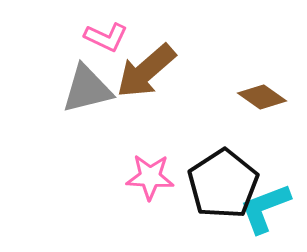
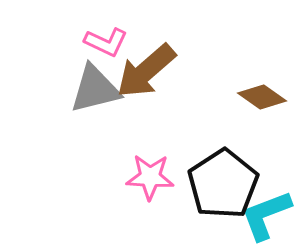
pink L-shape: moved 5 px down
gray triangle: moved 8 px right
cyan L-shape: moved 1 px right, 7 px down
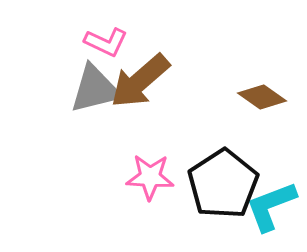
brown arrow: moved 6 px left, 10 px down
cyan L-shape: moved 5 px right, 9 px up
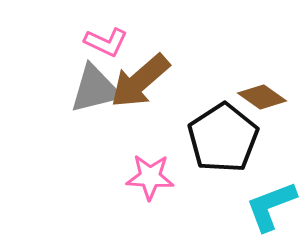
black pentagon: moved 46 px up
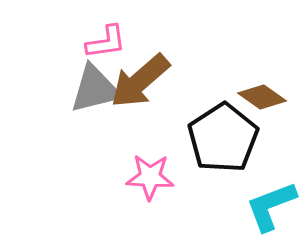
pink L-shape: rotated 33 degrees counterclockwise
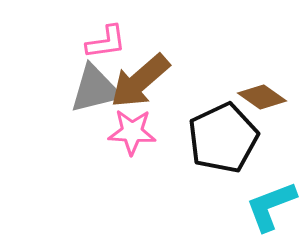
black pentagon: rotated 8 degrees clockwise
pink star: moved 18 px left, 45 px up
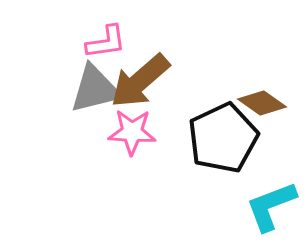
brown diamond: moved 6 px down
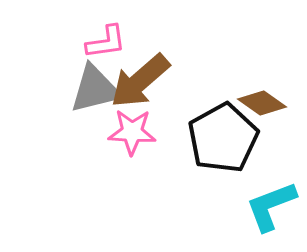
black pentagon: rotated 4 degrees counterclockwise
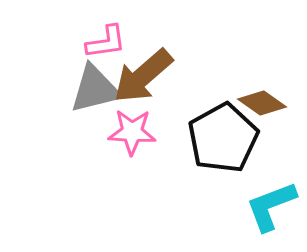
brown arrow: moved 3 px right, 5 px up
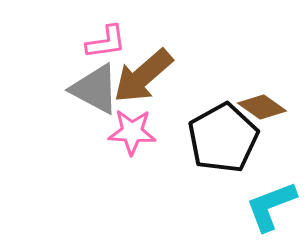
gray triangle: rotated 42 degrees clockwise
brown diamond: moved 4 px down
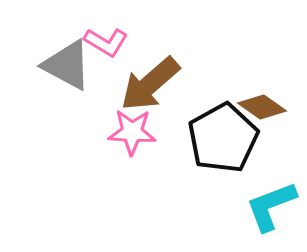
pink L-shape: rotated 39 degrees clockwise
brown arrow: moved 7 px right, 8 px down
gray triangle: moved 28 px left, 24 px up
